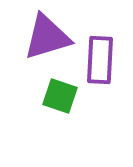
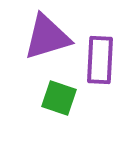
green square: moved 1 px left, 2 px down
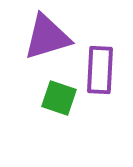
purple rectangle: moved 10 px down
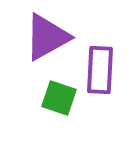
purple triangle: rotated 12 degrees counterclockwise
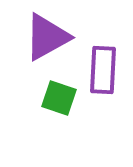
purple rectangle: moved 3 px right
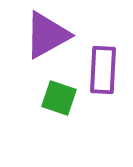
purple triangle: moved 2 px up
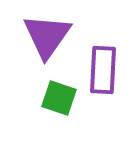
purple triangle: moved 1 px down; rotated 26 degrees counterclockwise
